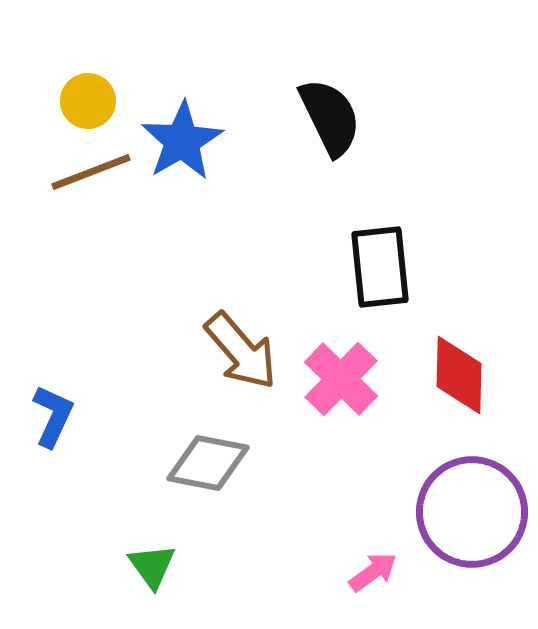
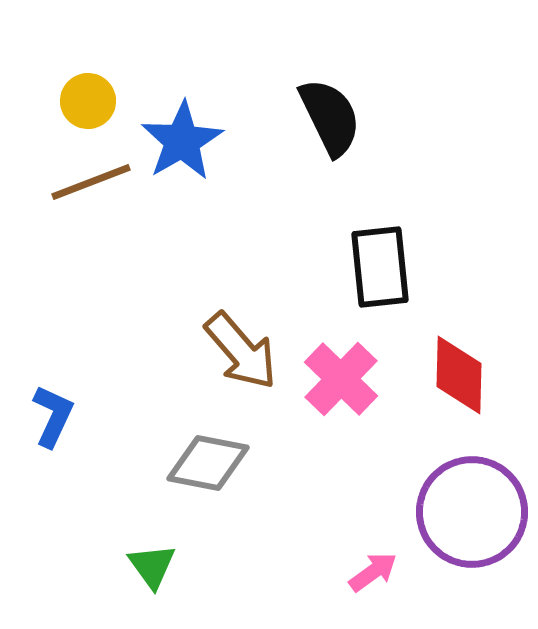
brown line: moved 10 px down
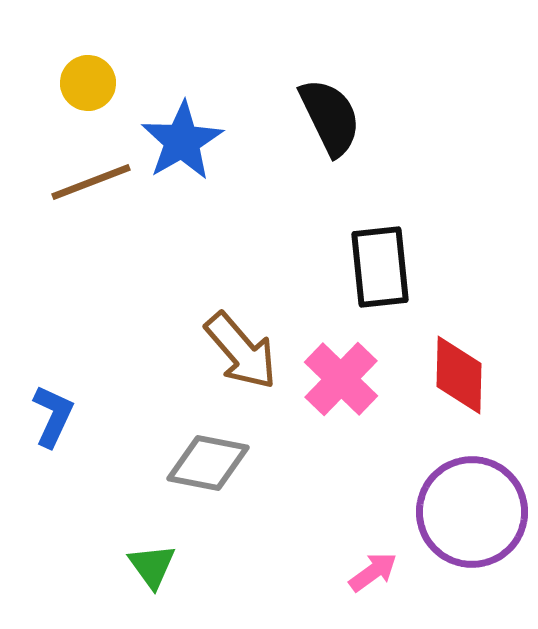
yellow circle: moved 18 px up
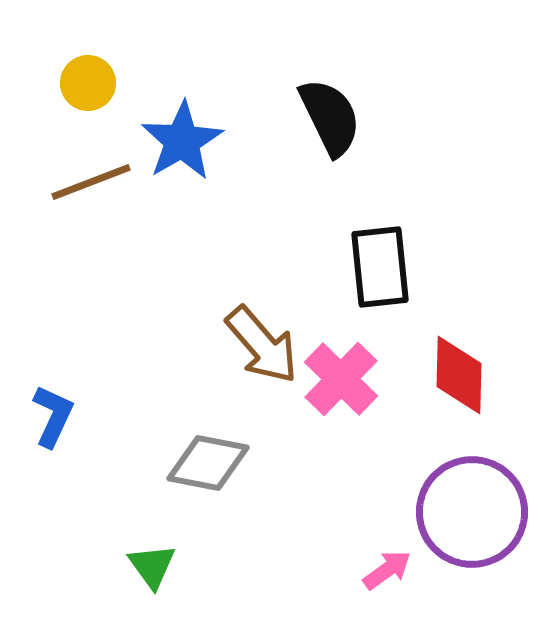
brown arrow: moved 21 px right, 6 px up
pink arrow: moved 14 px right, 2 px up
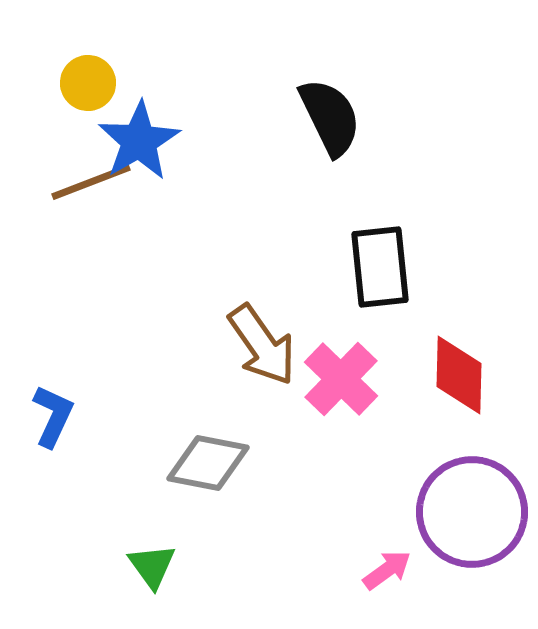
blue star: moved 43 px left
brown arrow: rotated 6 degrees clockwise
